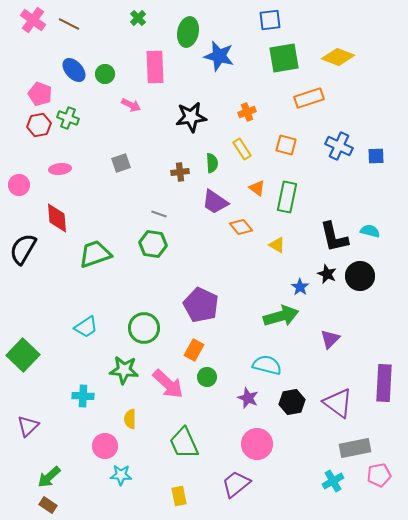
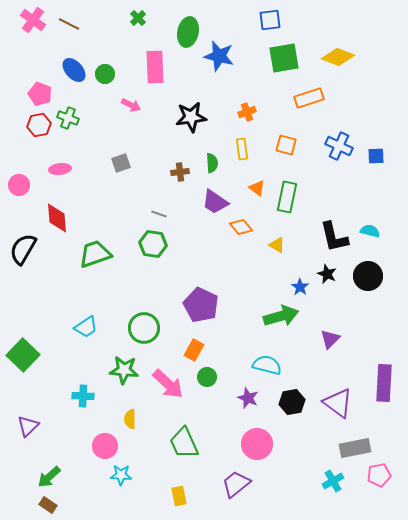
yellow rectangle at (242, 149): rotated 25 degrees clockwise
black circle at (360, 276): moved 8 px right
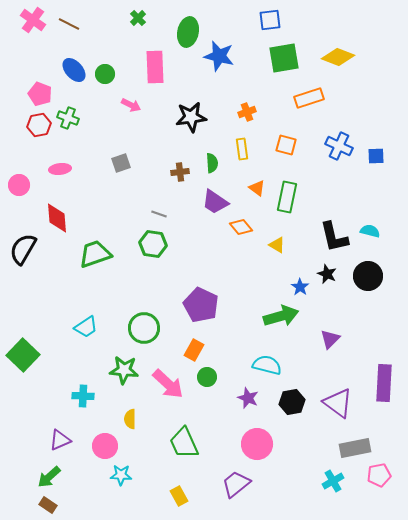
purple triangle at (28, 426): moved 32 px right, 14 px down; rotated 20 degrees clockwise
yellow rectangle at (179, 496): rotated 18 degrees counterclockwise
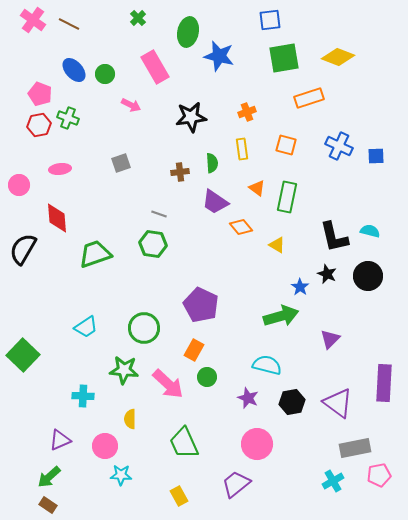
pink rectangle at (155, 67): rotated 28 degrees counterclockwise
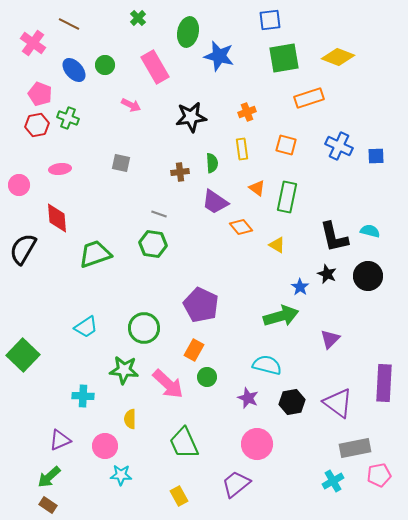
pink cross at (33, 20): moved 23 px down
green circle at (105, 74): moved 9 px up
red hexagon at (39, 125): moved 2 px left
gray square at (121, 163): rotated 30 degrees clockwise
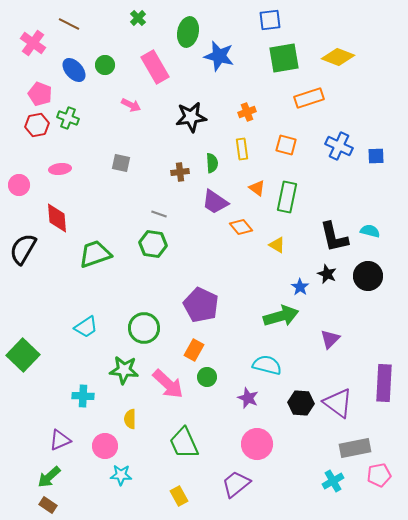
black hexagon at (292, 402): moved 9 px right, 1 px down; rotated 15 degrees clockwise
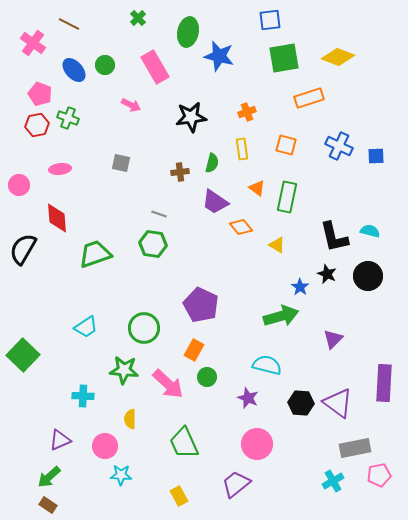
green semicircle at (212, 163): rotated 18 degrees clockwise
purple triangle at (330, 339): moved 3 px right
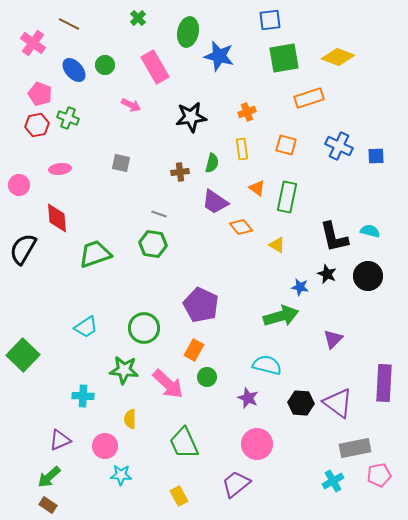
blue star at (300, 287): rotated 24 degrees counterclockwise
